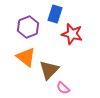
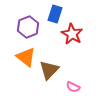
red star: rotated 15 degrees clockwise
pink semicircle: moved 10 px right, 1 px up; rotated 16 degrees counterclockwise
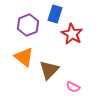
purple hexagon: moved 2 px up
orange triangle: moved 2 px left
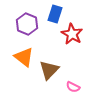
purple hexagon: moved 1 px left, 1 px up; rotated 15 degrees counterclockwise
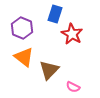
purple hexagon: moved 5 px left, 4 px down
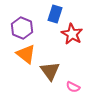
orange triangle: moved 2 px right, 3 px up
brown triangle: moved 1 px right, 1 px down; rotated 20 degrees counterclockwise
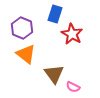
brown triangle: moved 4 px right, 3 px down
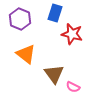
blue rectangle: moved 1 px up
purple hexagon: moved 2 px left, 9 px up
red star: rotated 15 degrees counterclockwise
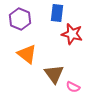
blue rectangle: moved 2 px right; rotated 12 degrees counterclockwise
orange triangle: moved 1 px right
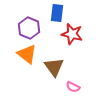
purple hexagon: moved 9 px right, 9 px down
brown triangle: moved 7 px up
